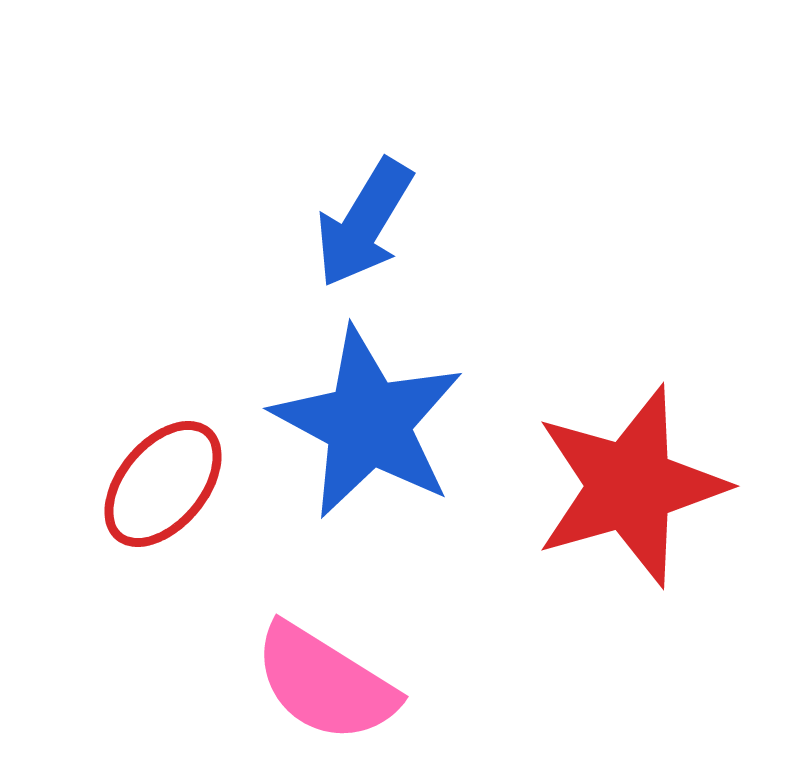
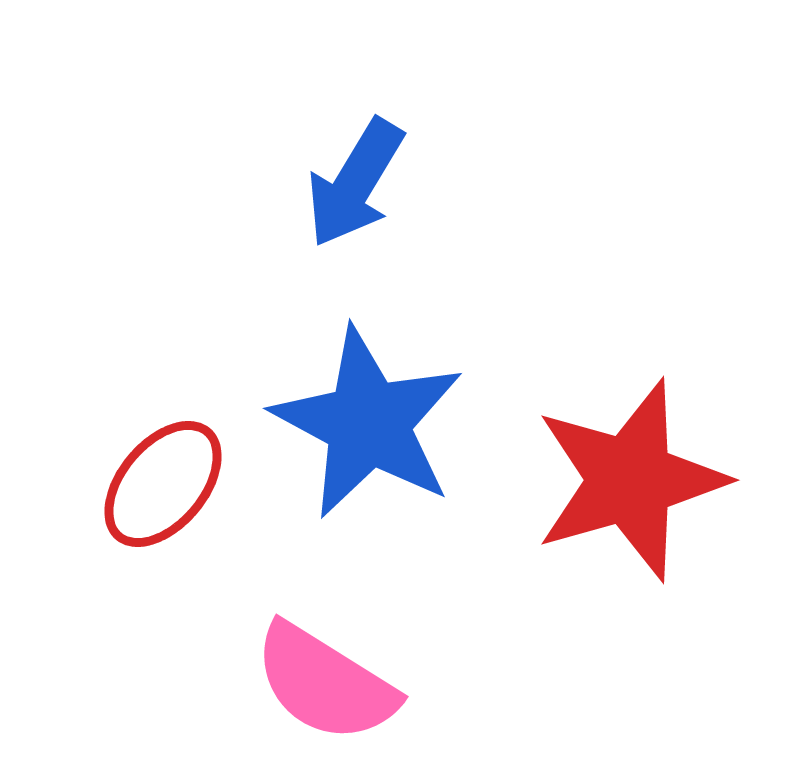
blue arrow: moved 9 px left, 40 px up
red star: moved 6 px up
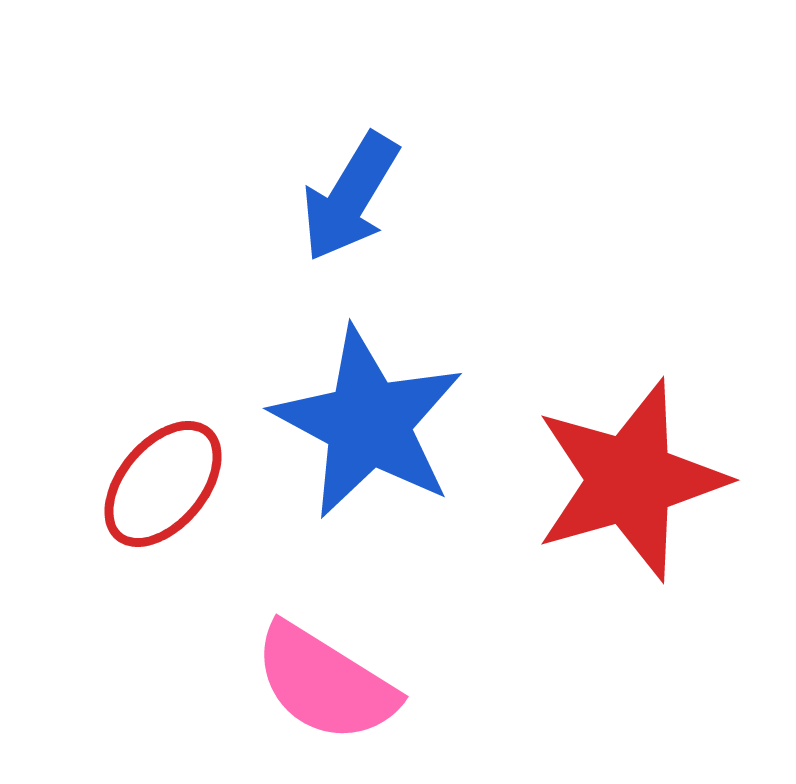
blue arrow: moved 5 px left, 14 px down
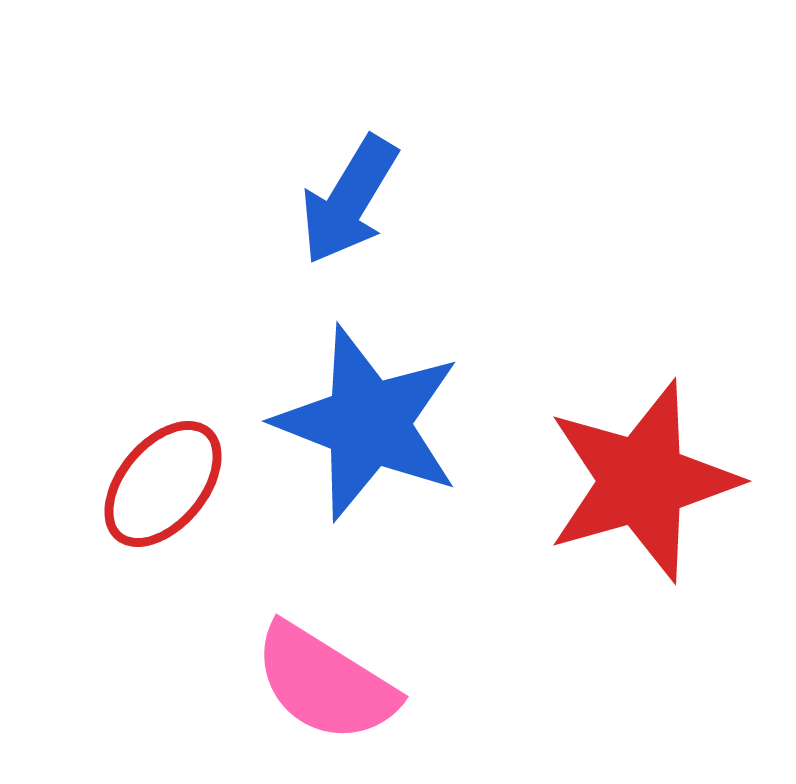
blue arrow: moved 1 px left, 3 px down
blue star: rotated 7 degrees counterclockwise
red star: moved 12 px right, 1 px down
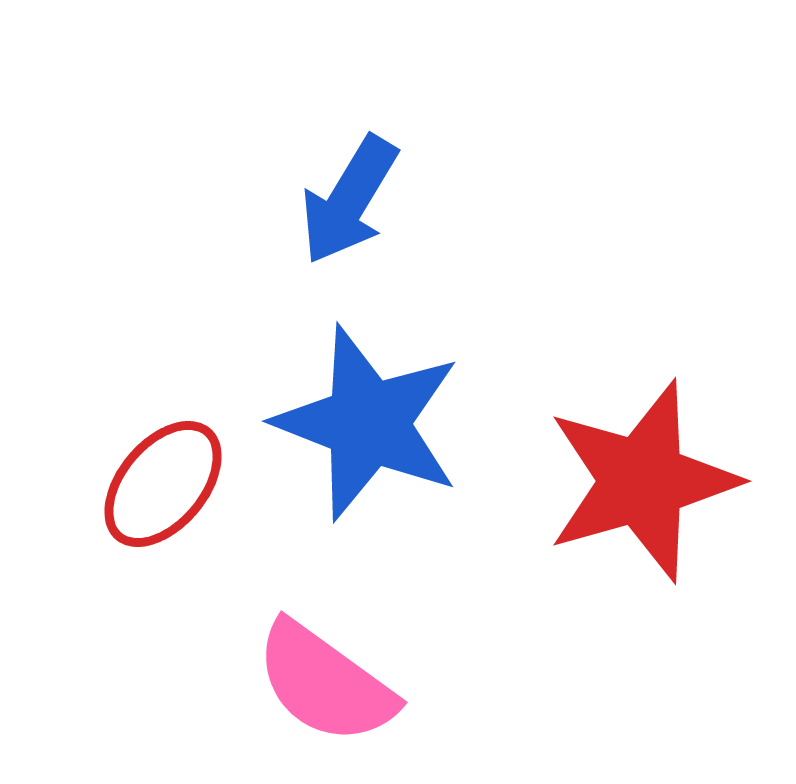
pink semicircle: rotated 4 degrees clockwise
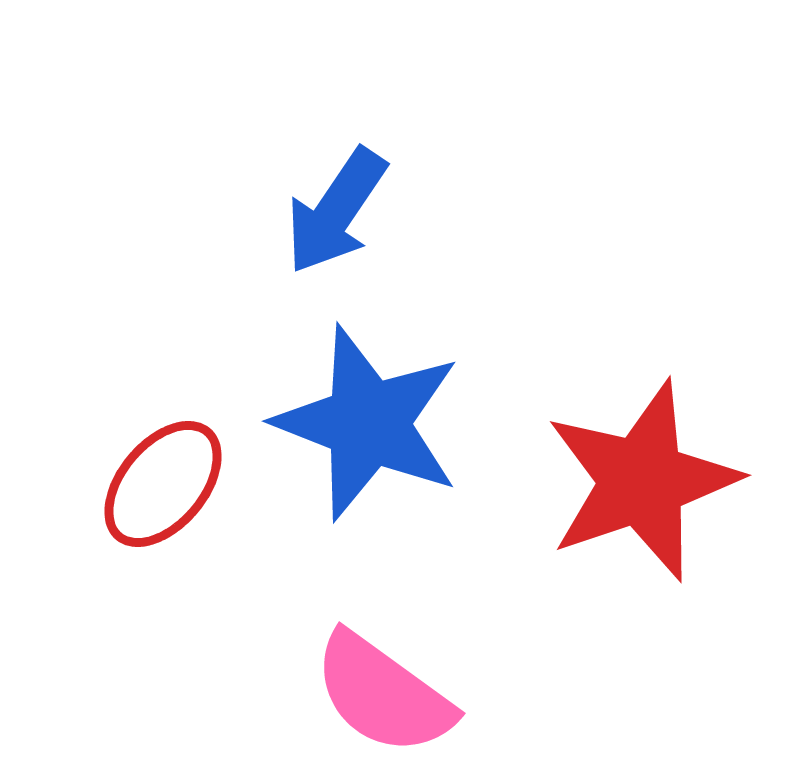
blue arrow: moved 13 px left, 11 px down; rotated 3 degrees clockwise
red star: rotated 3 degrees counterclockwise
pink semicircle: moved 58 px right, 11 px down
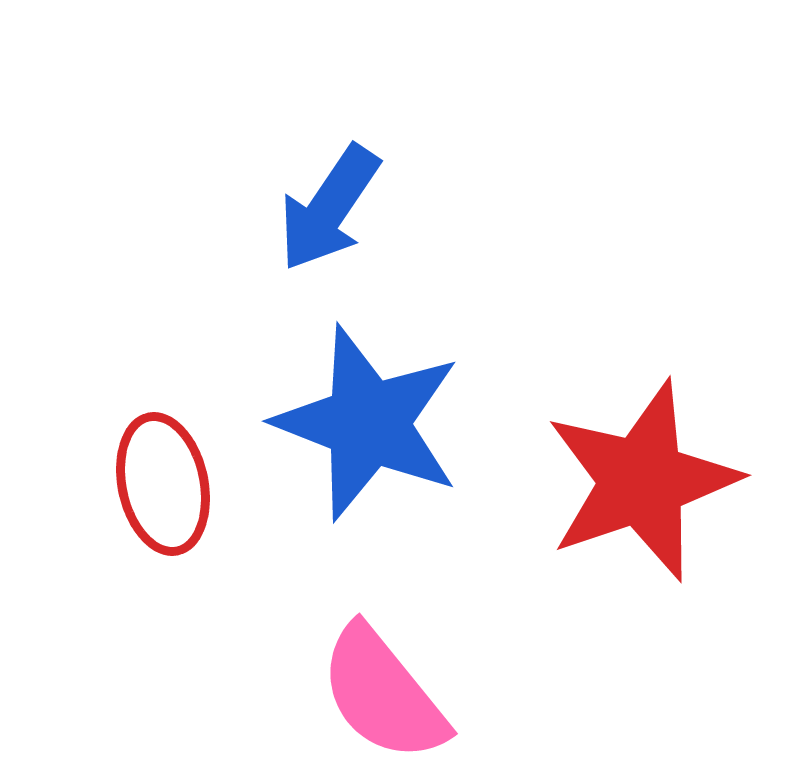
blue arrow: moved 7 px left, 3 px up
red ellipse: rotated 52 degrees counterclockwise
pink semicircle: rotated 15 degrees clockwise
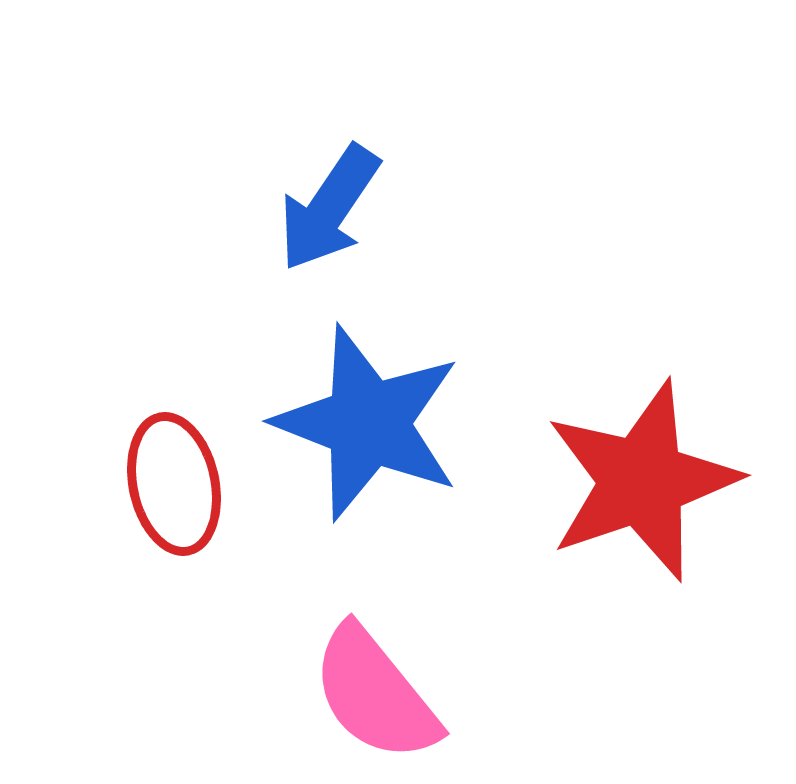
red ellipse: moved 11 px right
pink semicircle: moved 8 px left
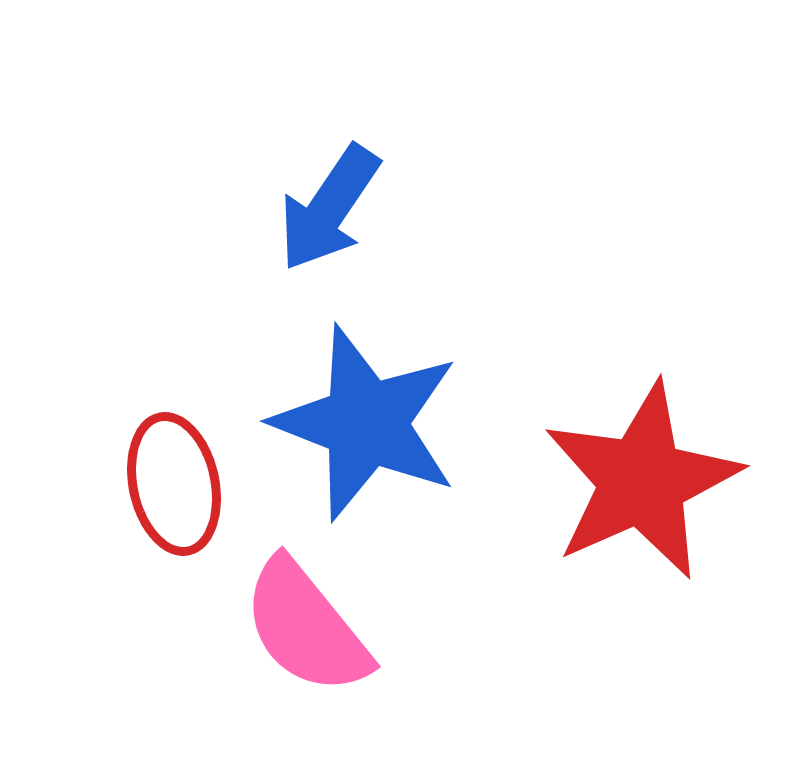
blue star: moved 2 px left
red star: rotated 5 degrees counterclockwise
pink semicircle: moved 69 px left, 67 px up
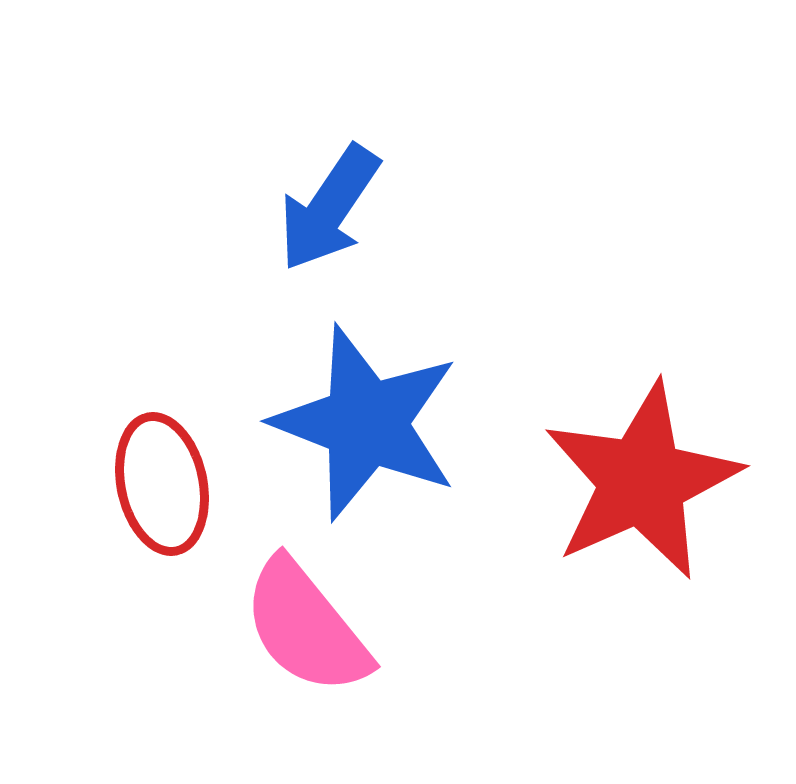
red ellipse: moved 12 px left
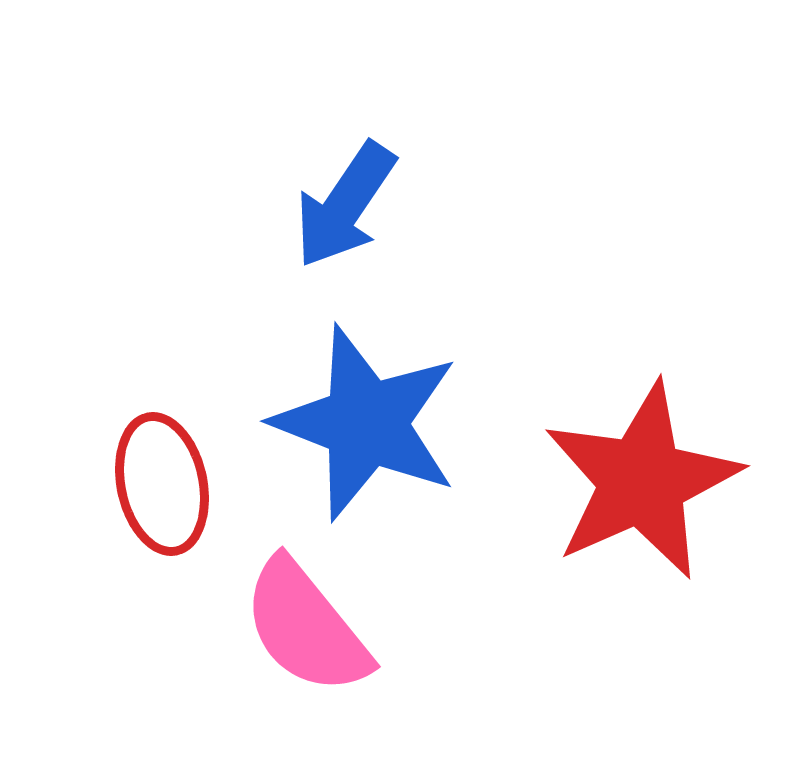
blue arrow: moved 16 px right, 3 px up
